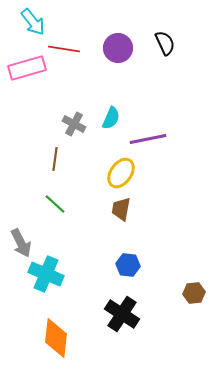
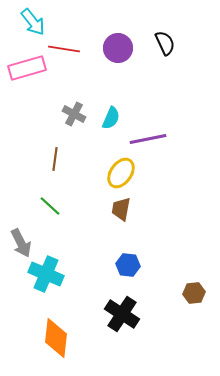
gray cross: moved 10 px up
green line: moved 5 px left, 2 px down
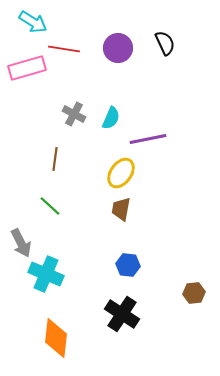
cyan arrow: rotated 20 degrees counterclockwise
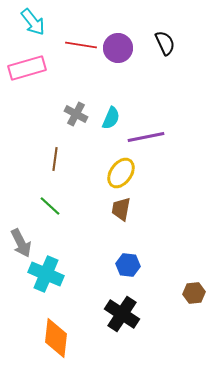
cyan arrow: rotated 20 degrees clockwise
red line: moved 17 px right, 4 px up
gray cross: moved 2 px right
purple line: moved 2 px left, 2 px up
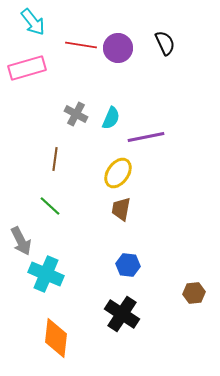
yellow ellipse: moved 3 px left
gray arrow: moved 2 px up
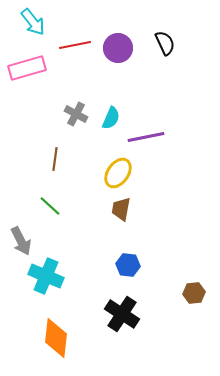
red line: moved 6 px left; rotated 20 degrees counterclockwise
cyan cross: moved 2 px down
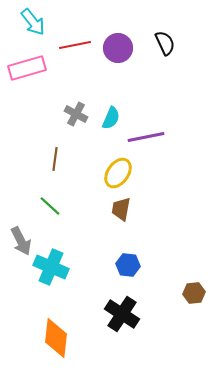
cyan cross: moved 5 px right, 9 px up
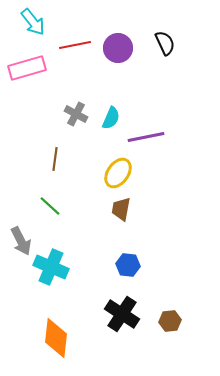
brown hexagon: moved 24 px left, 28 px down
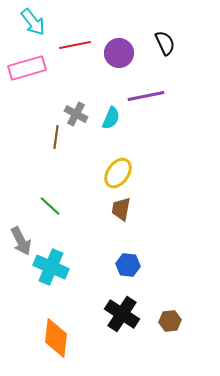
purple circle: moved 1 px right, 5 px down
purple line: moved 41 px up
brown line: moved 1 px right, 22 px up
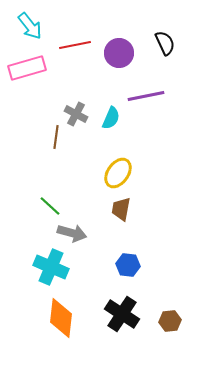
cyan arrow: moved 3 px left, 4 px down
gray arrow: moved 51 px right, 8 px up; rotated 48 degrees counterclockwise
orange diamond: moved 5 px right, 20 px up
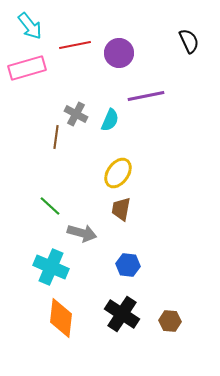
black semicircle: moved 24 px right, 2 px up
cyan semicircle: moved 1 px left, 2 px down
gray arrow: moved 10 px right
brown hexagon: rotated 10 degrees clockwise
